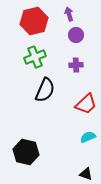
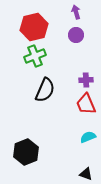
purple arrow: moved 7 px right, 2 px up
red hexagon: moved 6 px down
green cross: moved 1 px up
purple cross: moved 10 px right, 15 px down
red trapezoid: rotated 110 degrees clockwise
black hexagon: rotated 25 degrees clockwise
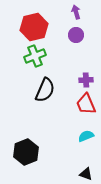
cyan semicircle: moved 2 px left, 1 px up
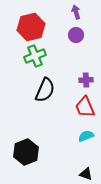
red hexagon: moved 3 px left
red trapezoid: moved 1 px left, 3 px down
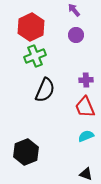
purple arrow: moved 2 px left, 2 px up; rotated 24 degrees counterclockwise
red hexagon: rotated 12 degrees counterclockwise
